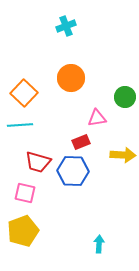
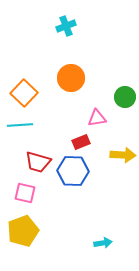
cyan arrow: moved 4 px right, 1 px up; rotated 78 degrees clockwise
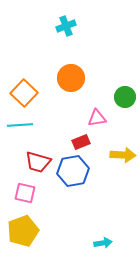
blue hexagon: rotated 12 degrees counterclockwise
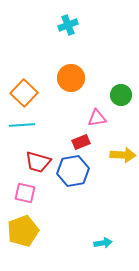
cyan cross: moved 2 px right, 1 px up
green circle: moved 4 px left, 2 px up
cyan line: moved 2 px right
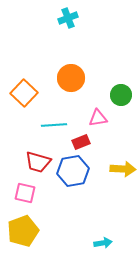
cyan cross: moved 7 px up
pink triangle: moved 1 px right
cyan line: moved 32 px right
yellow arrow: moved 14 px down
